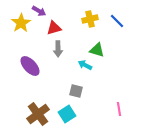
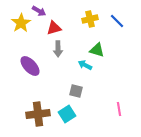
brown cross: rotated 30 degrees clockwise
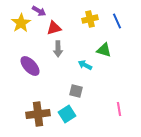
blue line: rotated 21 degrees clockwise
green triangle: moved 7 px right
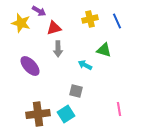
yellow star: rotated 24 degrees counterclockwise
cyan square: moved 1 px left
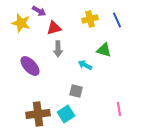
blue line: moved 1 px up
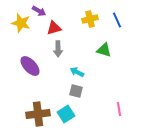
cyan arrow: moved 8 px left, 7 px down
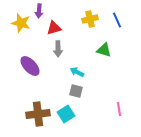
purple arrow: rotated 64 degrees clockwise
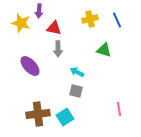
red triangle: rotated 28 degrees clockwise
cyan square: moved 1 px left, 3 px down
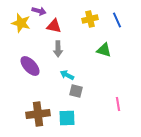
purple arrow: rotated 80 degrees counterclockwise
red triangle: moved 2 px up
cyan arrow: moved 10 px left, 3 px down
pink line: moved 1 px left, 5 px up
cyan square: moved 2 px right, 1 px down; rotated 30 degrees clockwise
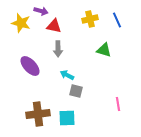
purple arrow: moved 2 px right
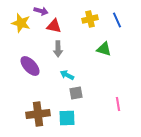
green triangle: moved 1 px up
gray square: moved 2 px down; rotated 24 degrees counterclockwise
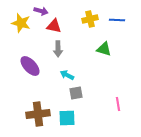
blue line: rotated 63 degrees counterclockwise
